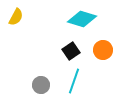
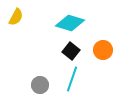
cyan diamond: moved 12 px left, 4 px down
black square: rotated 18 degrees counterclockwise
cyan line: moved 2 px left, 2 px up
gray circle: moved 1 px left
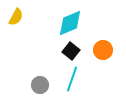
cyan diamond: rotated 40 degrees counterclockwise
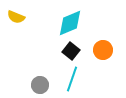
yellow semicircle: rotated 84 degrees clockwise
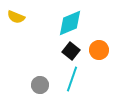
orange circle: moved 4 px left
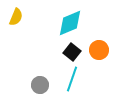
yellow semicircle: rotated 90 degrees counterclockwise
black square: moved 1 px right, 1 px down
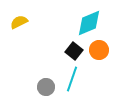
yellow semicircle: moved 3 px right, 5 px down; rotated 138 degrees counterclockwise
cyan diamond: moved 19 px right
black square: moved 2 px right, 1 px up
gray circle: moved 6 px right, 2 px down
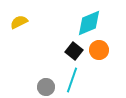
cyan line: moved 1 px down
